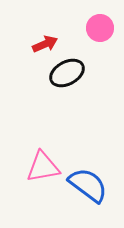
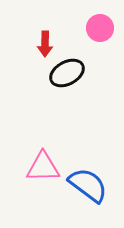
red arrow: rotated 115 degrees clockwise
pink triangle: rotated 9 degrees clockwise
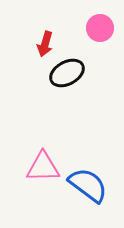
red arrow: rotated 15 degrees clockwise
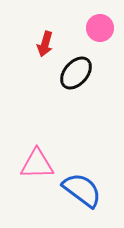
black ellipse: moved 9 px right; rotated 20 degrees counterclockwise
pink triangle: moved 6 px left, 3 px up
blue semicircle: moved 6 px left, 5 px down
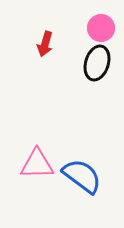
pink circle: moved 1 px right
black ellipse: moved 21 px right, 10 px up; rotated 24 degrees counterclockwise
blue semicircle: moved 14 px up
